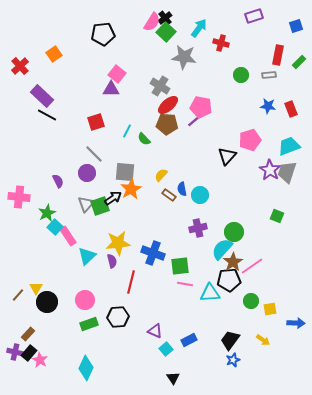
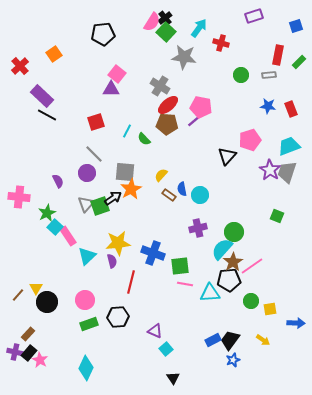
blue rectangle at (189, 340): moved 24 px right
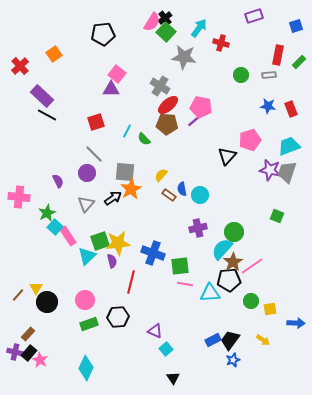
purple star at (270, 170): rotated 20 degrees counterclockwise
green square at (100, 206): moved 35 px down
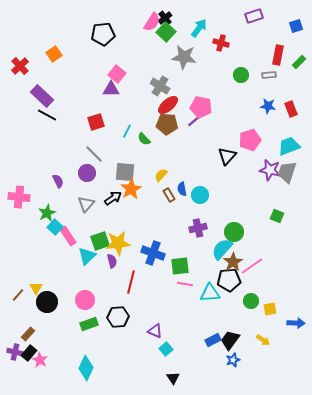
brown rectangle at (169, 195): rotated 24 degrees clockwise
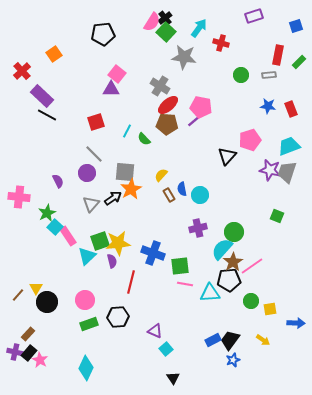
red cross at (20, 66): moved 2 px right, 5 px down
gray triangle at (86, 204): moved 5 px right
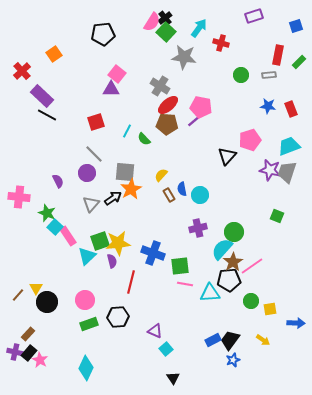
green star at (47, 213): rotated 24 degrees counterclockwise
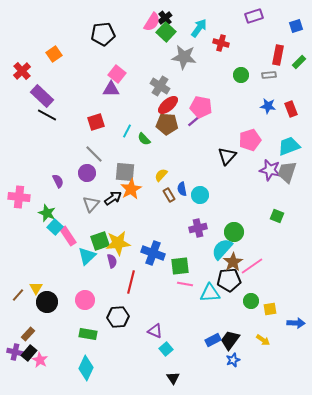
green rectangle at (89, 324): moved 1 px left, 10 px down; rotated 30 degrees clockwise
